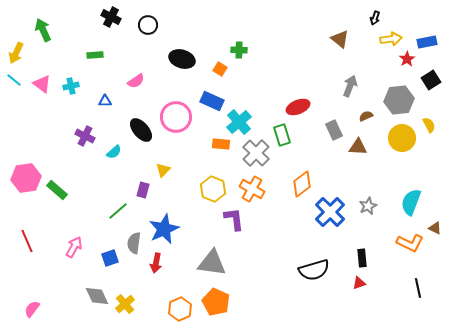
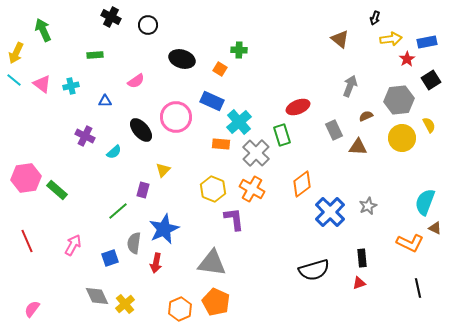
cyan semicircle at (411, 202): moved 14 px right
pink arrow at (74, 247): moved 1 px left, 2 px up
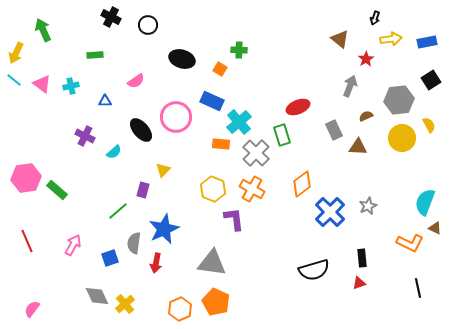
red star at (407, 59): moved 41 px left
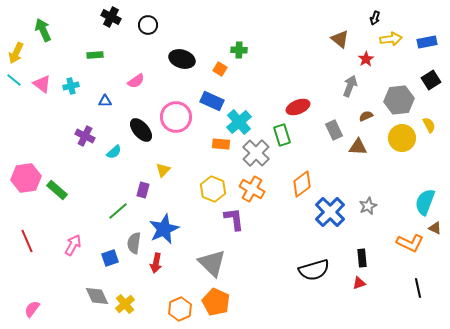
gray triangle at (212, 263): rotated 36 degrees clockwise
